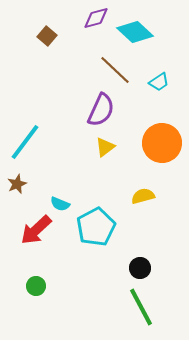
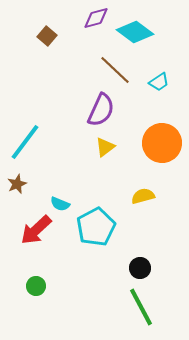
cyan diamond: rotated 6 degrees counterclockwise
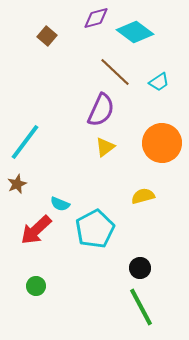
brown line: moved 2 px down
cyan pentagon: moved 1 px left, 2 px down
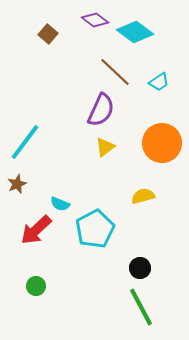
purple diamond: moved 1 px left, 2 px down; rotated 52 degrees clockwise
brown square: moved 1 px right, 2 px up
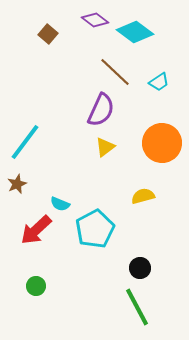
green line: moved 4 px left
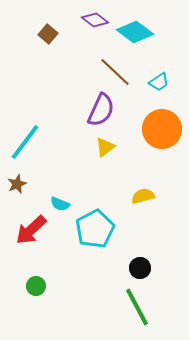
orange circle: moved 14 px up
red arrow: moved 5 px left
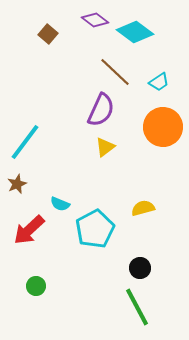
orange circle: moved 1 px right, 2 px up
yellow semicircle: moved 12 px down
red arrow: moved 2 px left
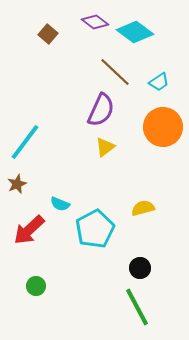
purple diamond: moved 2 px down
